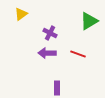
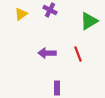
purple cross: moved 23 px up
red line: rotated 49 degrees clockwise
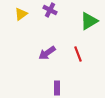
purple arrow: rotated 36 degrees counterclockwise
